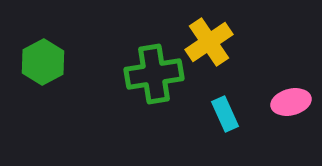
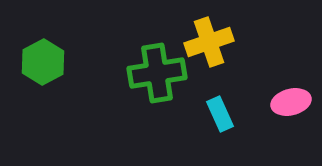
yellow cross: rotated 15 degrees clockwise
green cross: moved 3 px right, 1 px up
cyan rectangle: moved 5 px left
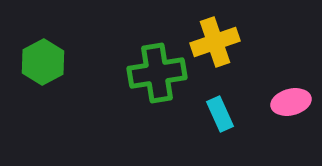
yellow cross: moved 6 px right
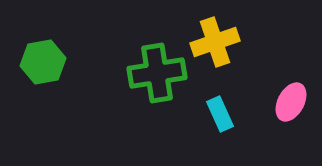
green hexagon: rotated 18 degrees clockwise
pink ellipse: rotated 48 degrees counterclockwise
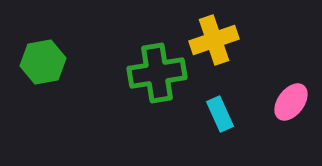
yellow cross: moved 1 px left, 2 px up
pink ellipse: rotated 9 degrees clockwise
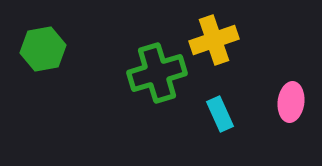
green hexagon: moved 13 px up
green cross: rotated 8 degrees counterclockwise
pink ellipse: rotated 30 degrees counterclockwise
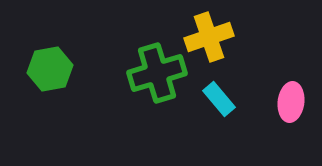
yellow cross: moved 5 px left, 3 px up
green hexagon: moved 7 px right, 20 px down
cyan rectangle: moved 1 px left, 15 px up; rotated 16 degrees counterclockwise
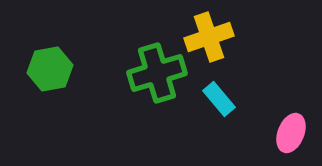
pink ellipse: moved 31 px down; rotated 15 degrees clockwise
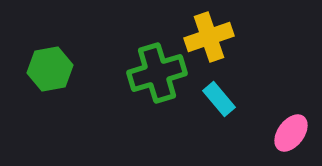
pink ellipse: rotated 15 degrees clockwise
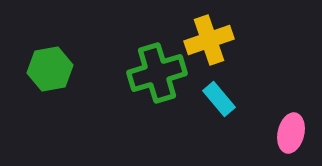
yellow cross: moved 3 px down
pink ellipse: rotated 24 degrees counterclockwise
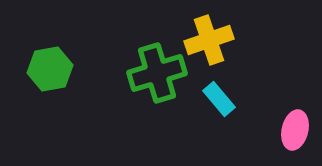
pink ellipse: moved 4 px right, 3 px up
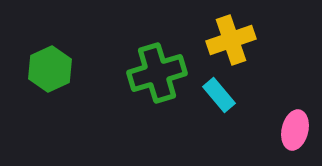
yellow cross: moved 22 px right
green hexagon: rotated 15 degrees counterclockwise
cyan rectangle: moved 4 px up
